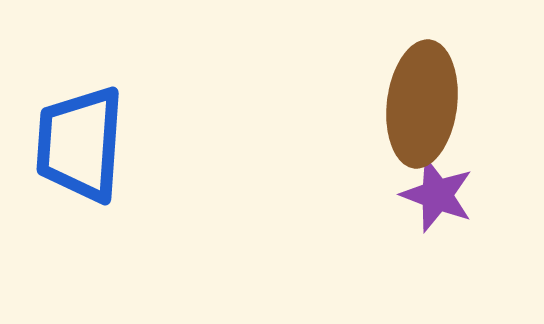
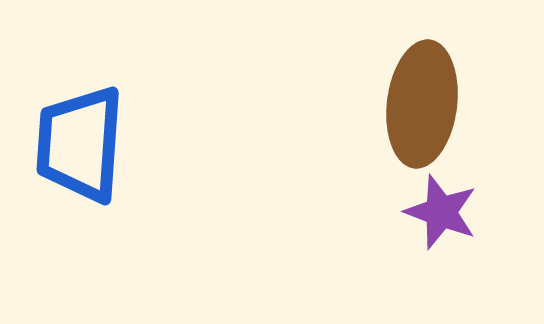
purple star: moved 4 px right, 17 px down
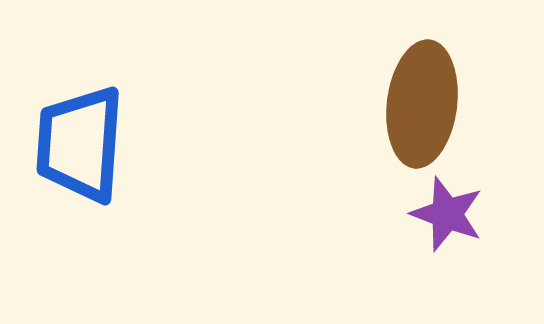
purple star: moved 6 px right, 2 px down
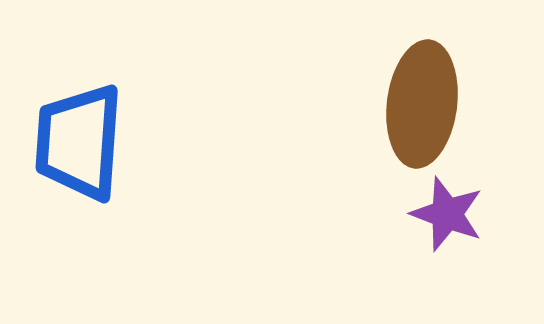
blue trapezoid: moved 1 px left, 2 px up
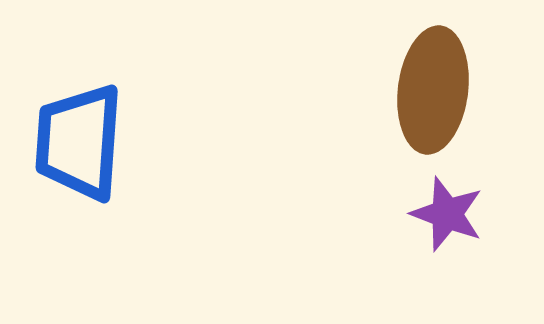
brown ellipse: moved 11 px right, 14 px up
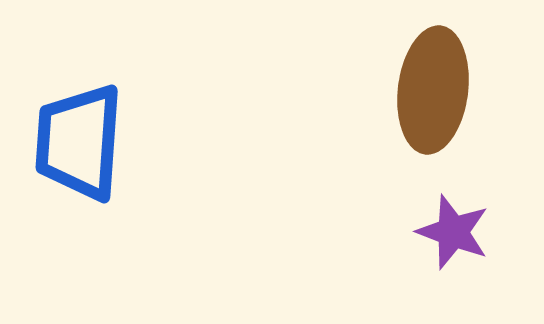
purple star: moved 6 px right, 18 px down
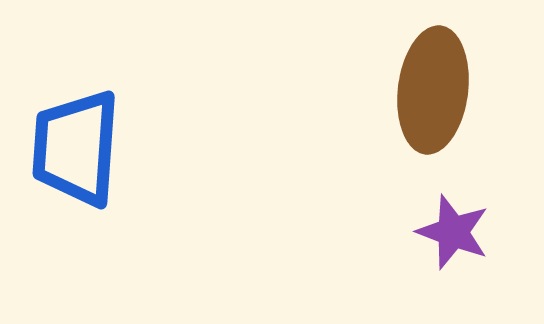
blue trapezoid: moved 3 px left, 6 px down
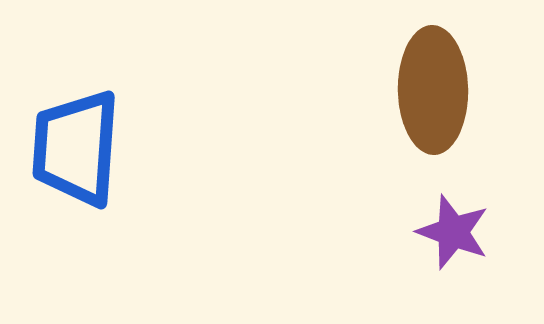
brown ellipse: rotated 8 degrees counterclockwise
